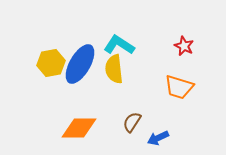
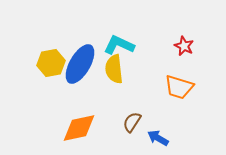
cyan L-shape: rotated 8 degrees counterclockwise
orange diamond: rotated 12 degrees counterclockwise
blue arrow: rotated 55 degrees clockwise
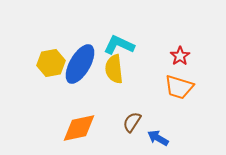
red star: moved 4 px left, 10 px down; rotated 12 degrees clockwise
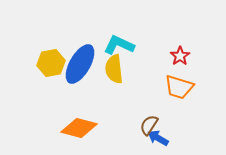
brown semicircle: moved 17 px right, 3 px down
orange diamond: rotated 27 degrees clockwise
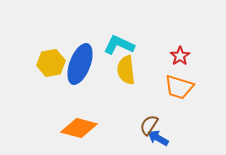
blue ellipse: rotated 9 degrees counterclockwise
yellow semicircle: moved 12 px right, 1 px down
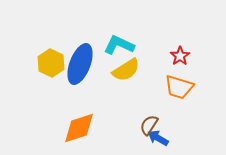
yellow hexagon: rotated 24 degrees counterclockwise
yellow semicircle: rotated 116 degrees counterclockwise
orange diamond: rotated 33 degrees counterclockwise
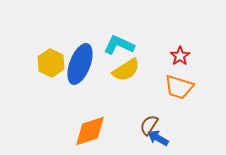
orange diamond: moved 11 px right, 3 px down
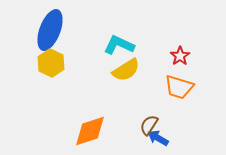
blue ellipse: moved 30 px left, 34 px up
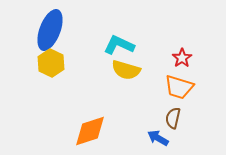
red star: moved 2 px right, 2 px down
yellow semicircle: rotated 48 degrees clockwise
brown semicircle: moved 24 px right, 7 px up; rotated 20 degrees counterclockwise
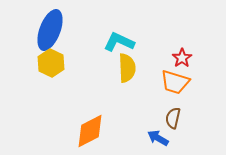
cyan L-shape: moved 3 px up
yellow semicircle: moved 1 px right, 2 px up; rotated 108 degrees counterclockwise
orange trapezoid: moved 4 px left, 5 px up
orange diamond: rotated 9 degrees counterclockwise
